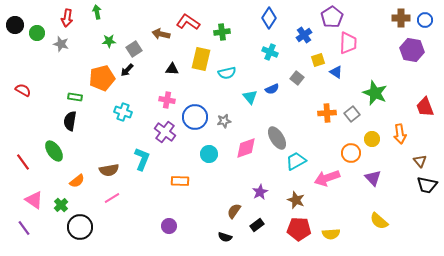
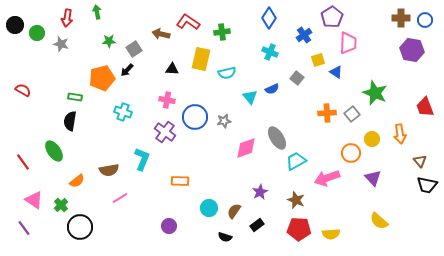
cyan circle at (209, 154): moved 54 px down
pink line at (112, 198): moved 8 px right
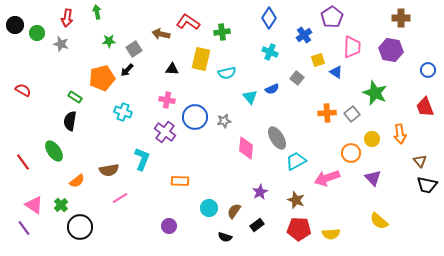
blue circle at (425, 20): moved 3 px right, 50 px down
pink trapezoid at (348, 43): moved 4 px right, 4 px down
purple hexagon at (412, 50): moved 21 px left
green rectangle at (75, 97): rotated 24 degrees clockwise
pink diamond at (246, 148): rotated 65 degrees counterclockwise
pink triangle at (34, 200): moved 5 px down
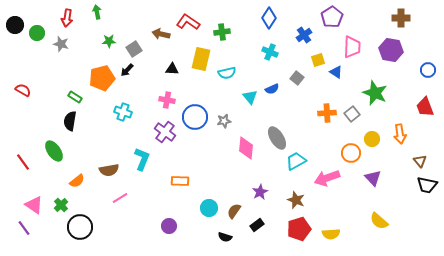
red pentagon at (299, 229): rotated 20 degrees counterclockwise
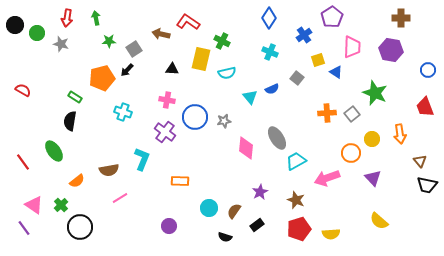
green arrow at (97, 12): moved 1 px left, 6 px down
green cross at (222, 32): moved 9 px down; rotated 35 degrees clockwise
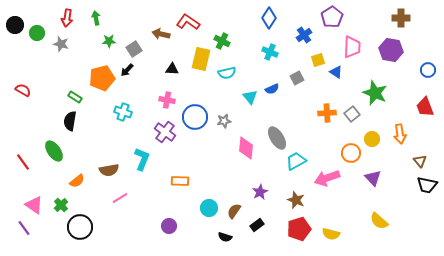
gray square at (297, 78): rotated 24 degrees clockwise
yellow semicircle at (331, 234): rotated 18 degrees clockwise
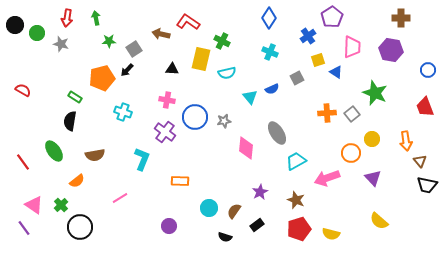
blue cross at (304, 35): moved 4 px right, 1 px down
orange arrow at (400, 134): moved 6 px right, 7 px down
gray ellipse at (277, 138): moved 5 px up
brown semicircle at (109, 170): moved 14 px left, 15 px up
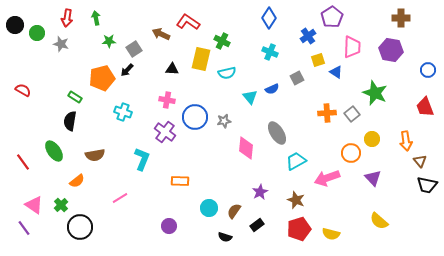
brown arrow at (161, 34): rotated 12 degrees clockwise
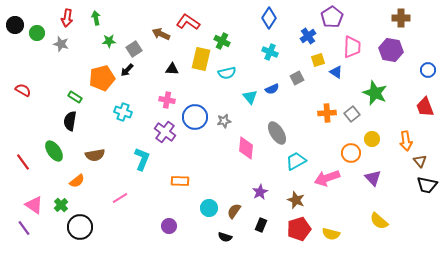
black rectangle at (257, 225): moved 4 px right; rotated 32 degrees counterclockwise
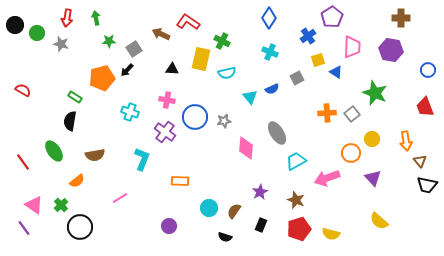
cyan cross at (123, 112): moved 7 px right
